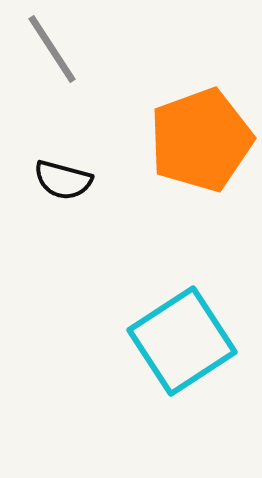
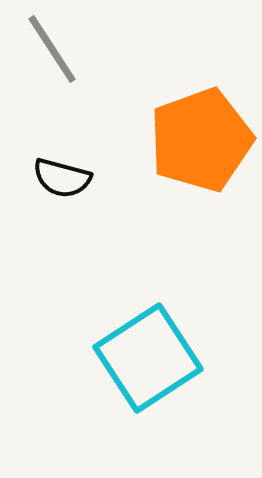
black semicircle: moved 1 px left, 2 px up
cyan square: moved 34 px left, 17 px down
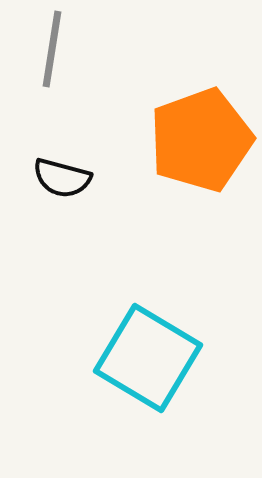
gray line: rotated 42 degrees clockwise
cyan square: rotated 26 degrees counterclockwise
